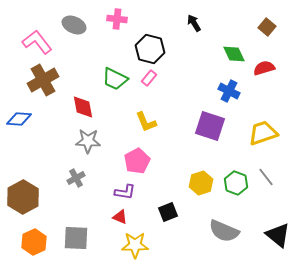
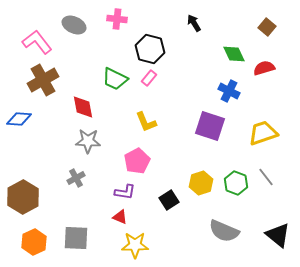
black square: moved 1 px right, 12 px up; rotated 12 degrees counterclockwise
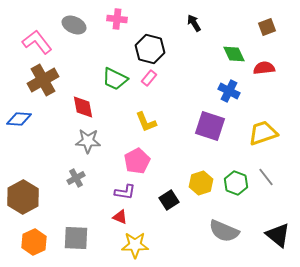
brown square: rotated 30 degrees clockwise
red semicircle: rotated 10 degrees clockwise
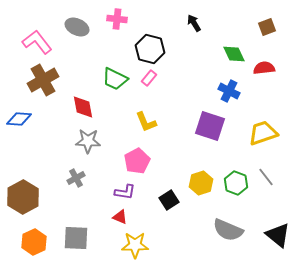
gray ellipse: moved 3 px right, 2 px down
gray semicircle: moved 4 px right, 1 px up
